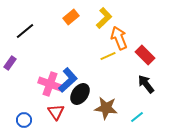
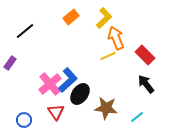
orange arrow: moved 3 px left
pink cross: rotated 30 degrees clockwise
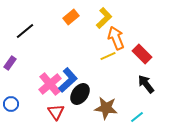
red rectangle: moved 3 px left, 1 px up
blue circle: moved 13 px left, 16 px up
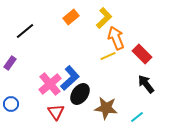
blue L-shape: moved 2 px right, 2 px up
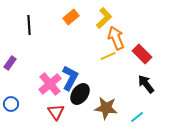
black line: moved 4 px right, 6 px up; rotated 54 degrees counterclockwise
blue L-shape: rotated 20 degrees counterclockwise
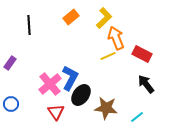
red rectangle: rotated 18 degrees counterclockwise
black ellipse: moved 1 px right, 1 px down
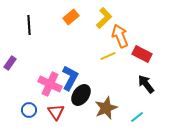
orange arrow: moved 4 px right, 2 px up
pink cross: rotated 25 degrees counterclockwise
blue circle: moved 18 px right, 6 px down
brown star: rotated 30 degrees counterclockwise
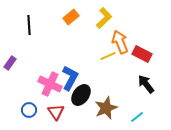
orange arrow: moved 6 px down
